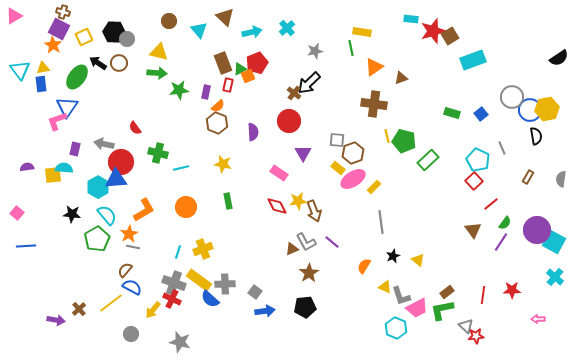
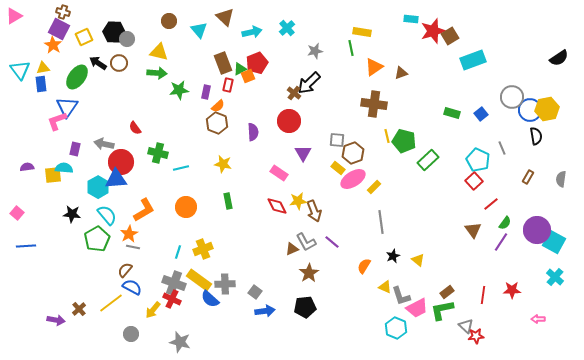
brown triangle at (401, 78): moved 5 px up
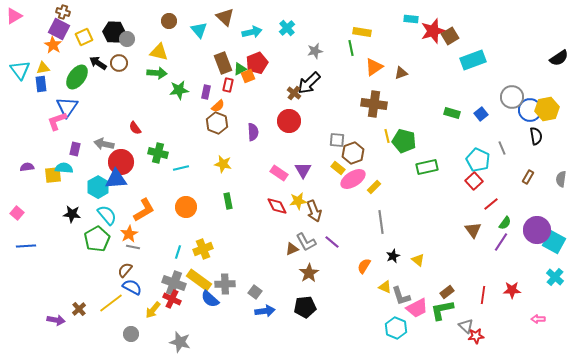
purple triangle at (303, 153): moved 17 px down
green rectangle at (428, 160): moved 1 px left, 7 px down; rotated 30 degrees clockwise
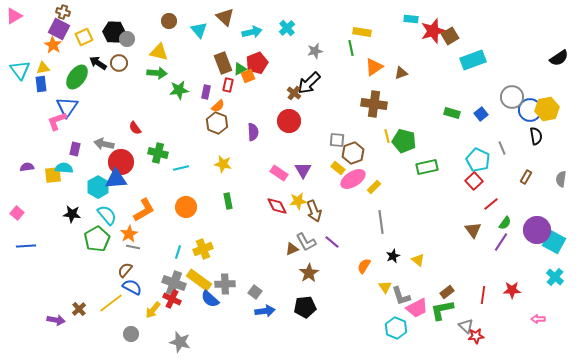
brown rectangle at (528, 177): moved 2 px left
yellow triangle at (385, 287): rotated 32 degrees clockwise
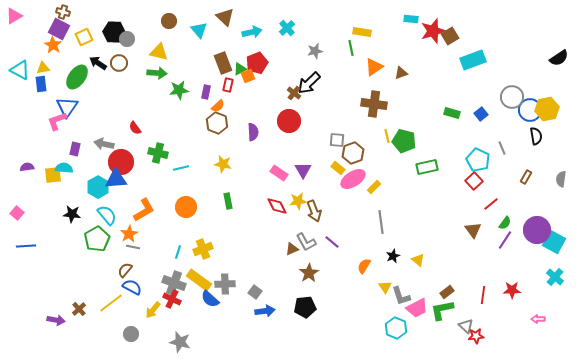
cyan triangle at (20, 70): rotated 25 degrees counterclockwise
purple line at (501, 242): moved 4 px right, 2 px up
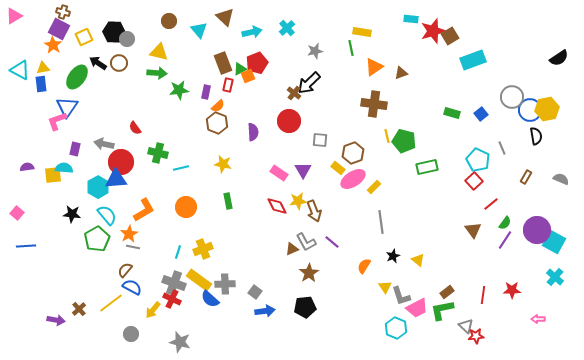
gray square at (337, 140): moved 17 px left
gray semicircle at (561, 179): rotated 105 degrees clockwise
